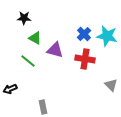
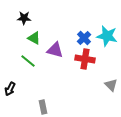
blue cross: moved 4 px down
green triangle: moved 1 px left
black arrow: rotated 40 degrees counterclockwise
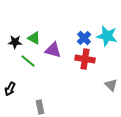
black star: moved 9 px left, 24 px down
purple triangle: moved 2 px left
gray rectangle: moved 3 px left
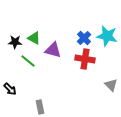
black arrow: rotated 72 degrees counterclockwise
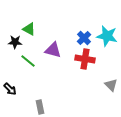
green triangle: moved 5 px left, 9 px up
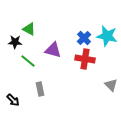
black arrow: moved 3 px right, 11 px down
gray rectangle: moved 18 px up
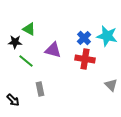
green line: moved 2 px left
